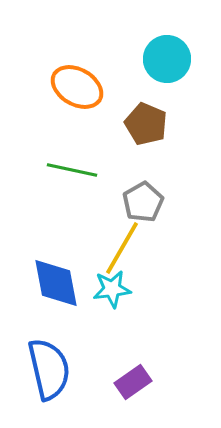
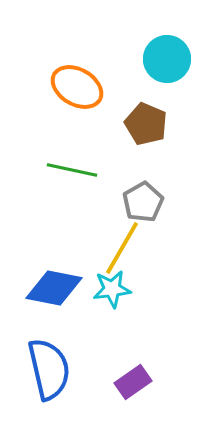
blue diamond: moved 2 px left, 5 px down; rotated 68 degrees counterclockwise
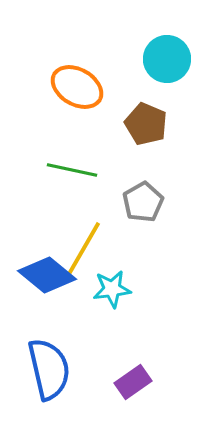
yellow line: moved 38 px left
blue diamond: moved 7 px left, 13 px up; rotated 28 degrees clockwise
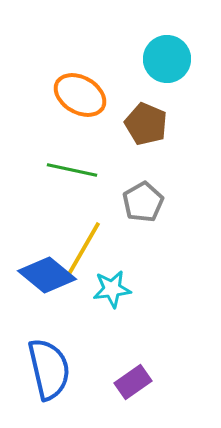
orange ellipse: moved 3 px right, 8 px down
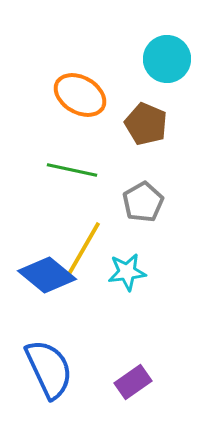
cyan star: moved 15 px right, 17 px up
blue semicircle: rotated 12 degrees counterclockwise
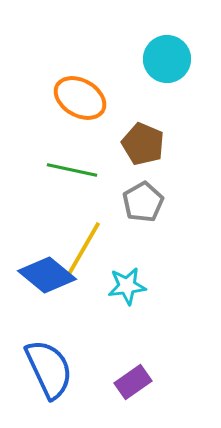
orange ellipse: moved 3 px down
brown pentagon: moved 3 px left, 20 px down
cyan star: moved 14 px down
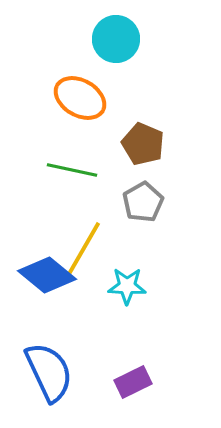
cyan circle: moved 51 px left, 20 px up
cyan star: rotated 9 degrees clockwise
blue semicircle: moved 3 px down
purple rectangle: rotated 9 degrees clockwise
